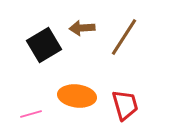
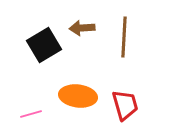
brown line: rotated 30 degrees counterclockwise
orange ellipse: moved 1 px right
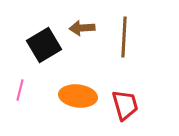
pink line: moved 11 px left, 24 px up; rotated 60 degrees counterclockwise
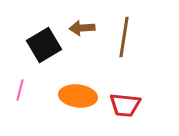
brown line: rotated 6 degrees clockwise
red trapezoid: rotated 112 degrees clockwise
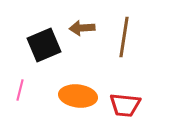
black square: rotated 8 degrees clockwise
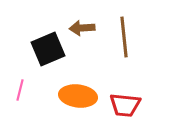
brown line: rotated 15 degrees counterclockwise
black square: moved 4 px right, 4 px down
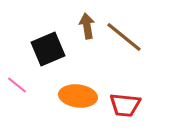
brown arrow: moved 5 px right, 2 px up; rotated 85 degrees clockwise
brown line: rotated 45 degrees counterclockwise
pink line: moved 3 px left, 5 px up; rotated 65 degrees counterclockwise
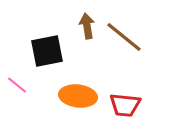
black square: moved 1 px left, 2 px down; rotated 12 degrees clockwise
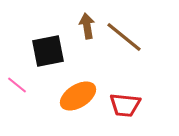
black square: moved 1 px right
orange ellipse: rotated 39 degrees counterclockwise
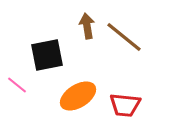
black square: moved 1 px left, 4 px down
